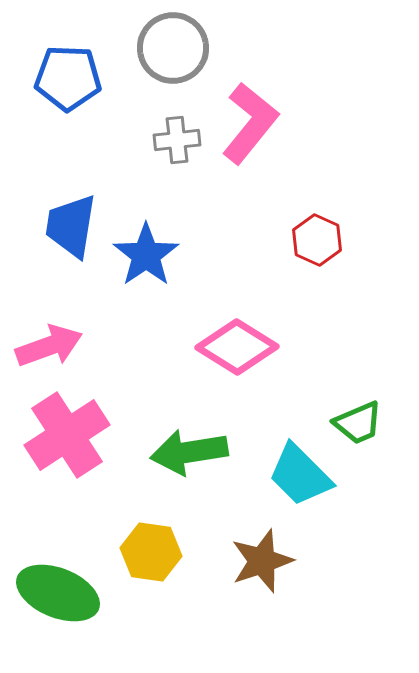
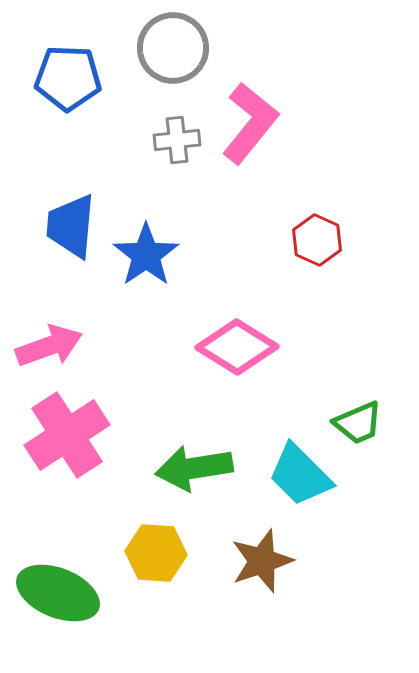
blue trapezoid: rotated 4 degrees counterclockwise
green arrow: moved 5 px right, 16 px down
yellow hexagon: moved 5 px right, 1 px down; rotated 4 degrees counterclockwise
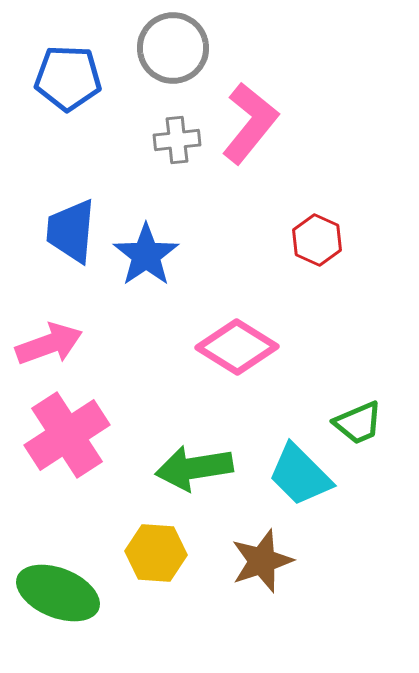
blue trapezoid: moved 5 px down
pink arrow: moved 2 px up
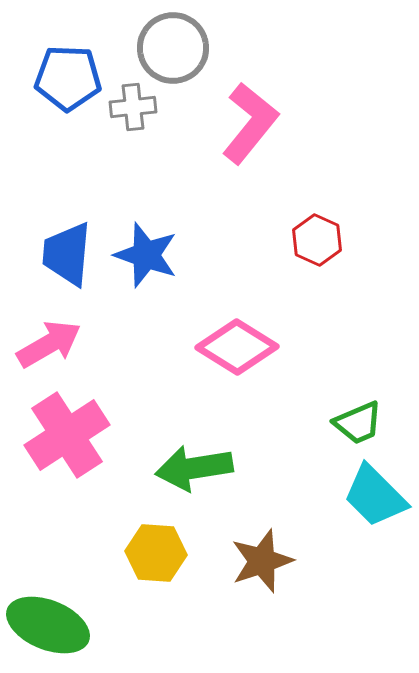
gray cross: moved 44 px left, 33 px up
blue trapezoid: moved 4 px left, 23 px down
blue star: rotated 18 degrees counterclockwise
pink arrow: rotated 10 degrees counterclockwise
cyan trapezoid: moved 75 px right, 21 px down
green ellipse: moved 10 px left, 32 px down
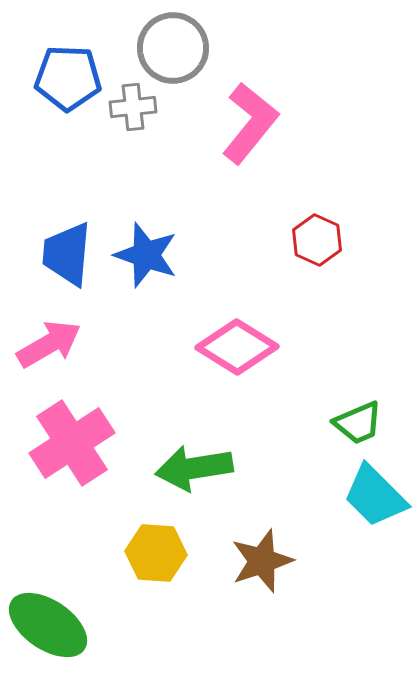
pink cross: moved 5 px right, 8 px down
green ellipse: rotated 12 degrees clockwise
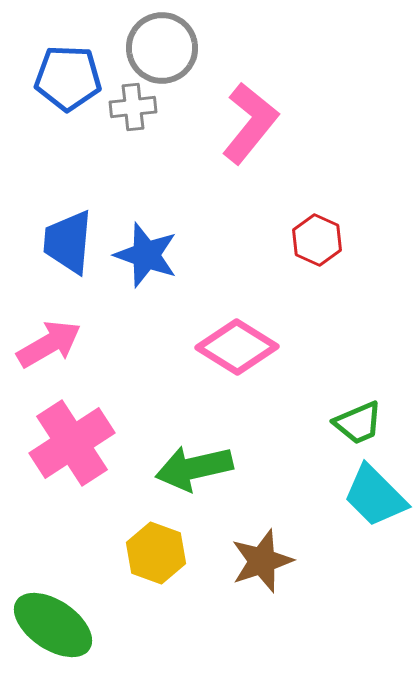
gray circle: moved 11 px left
blue trapezoid: moved 1 px right, 12 px up
green arrow: rotated 4 degrees counterclockwise
yellow hexagon: rotated 16 degrees clockwise
green ellipse: moved 5 px right
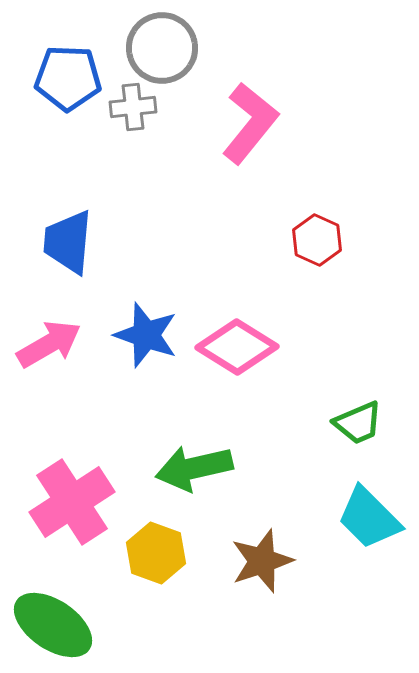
blue star: moved 80 px down
pink cross: moved 59 px down
cyan trapezoid: moved 6 px left, 22 px down
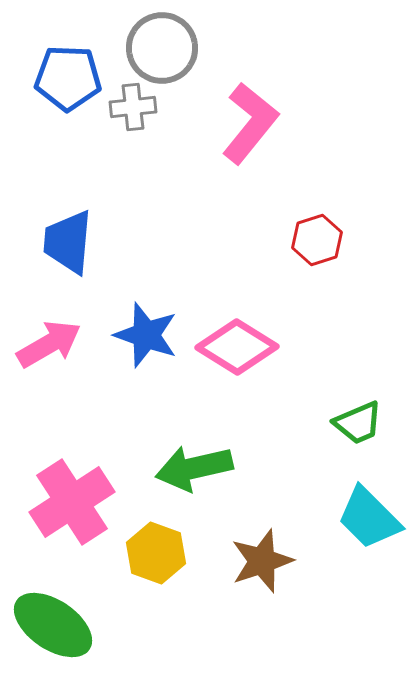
red hexagon: rotated 18 degrees clockwise
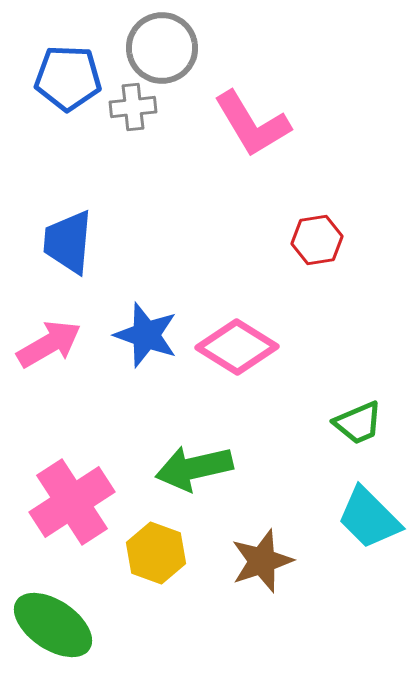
pink L-shape: moved 2 px right, 1 px down; rotated 110 degrees clockwise
red hexagon: rotated 9 degrees clockwise
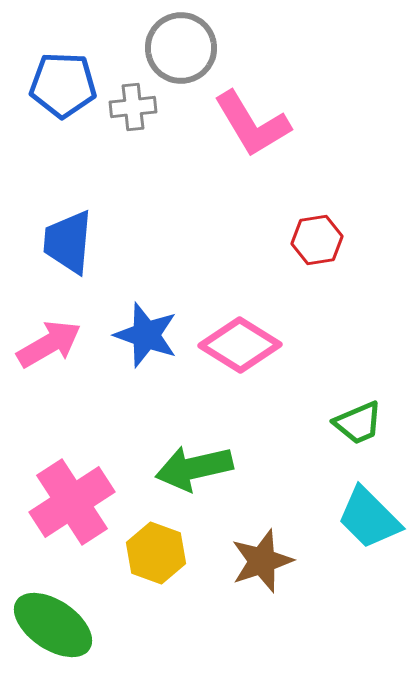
gray circle: moved 19 px right
blue pentagon: moved 5 px left, 7 px down
pink diamond: moved 3 px right, 2 px up
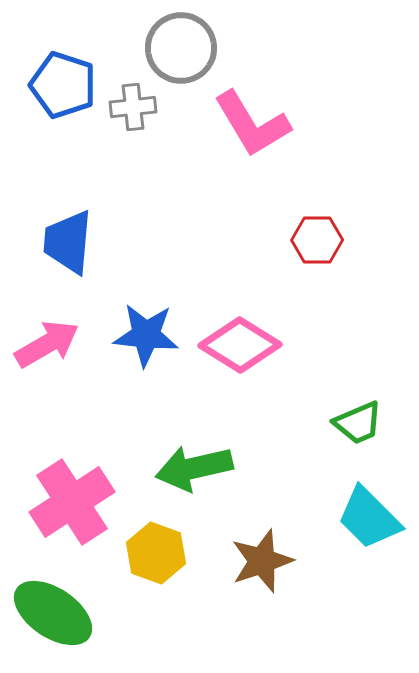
blue pentagon: rotated 16 degrees clockwise
red hexagon: rotated 9 degrees clockwise
blue star: rotated 14 degrees counterclockwise
pink arrow: moved 2 px left
green ellipse: moved 12 px up
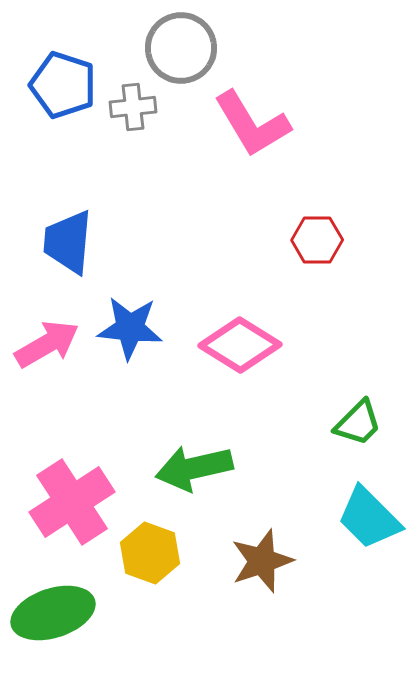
blue star: moved 16 px left, 7 px up
green trapezoid: rotated 22 degrees counterclockwise
yellow hexagon: moved 6 px left
green ellipse: rotated 52 degrees counterclockwise
